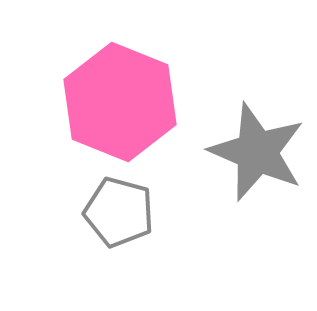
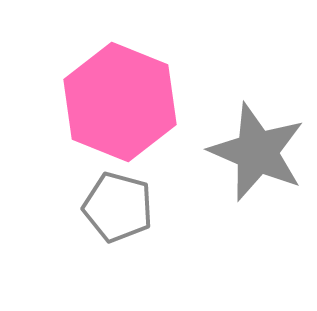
gray pentagon: moved 1 px left, 5 px up
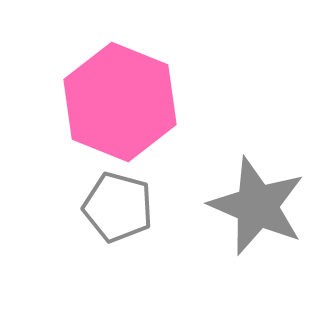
gray star: moved 54 px down
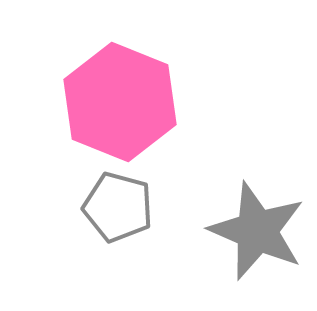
gray star: moved 25 px down
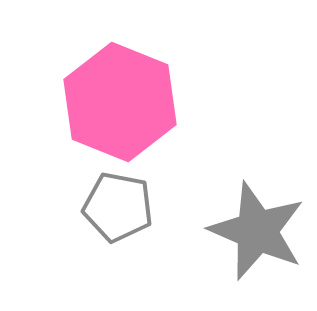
gray pentagon: rotated 4 degrees counterclockwise
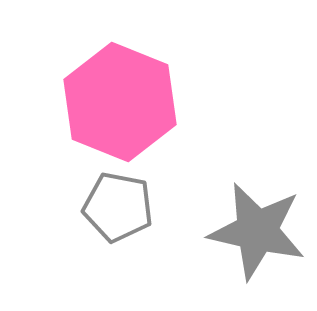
gray star: rotated 10 degrees counterclockwise
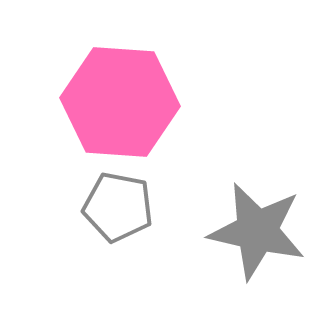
pink hexagon: rotated 18 degrees counterclockwise
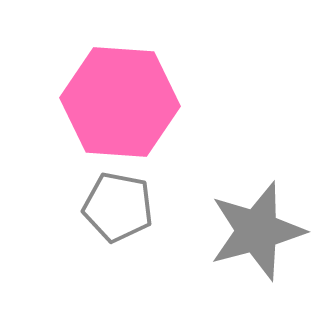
gray star: rotated 28 degrees counterclockwise
